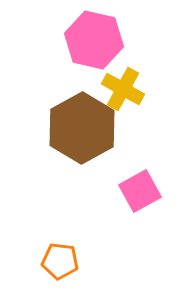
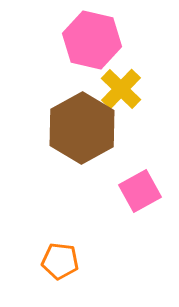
pink hexagon: moved 2 px left
yellow cross: moved 2 px left; rotated 15 degrees clockwise
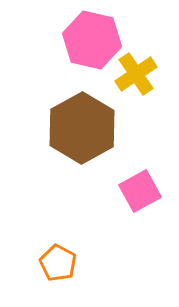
yellow cross: moved 15 px right, 15 px up; rotated 12 degrees clockwise
orange pentagon: moved 2 px left, 2 px down; rotated 21 degrees clockwise
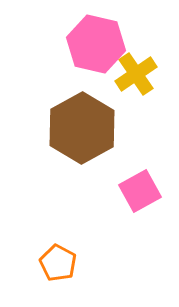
pink hexagon: moved 4 px right, 4 px down
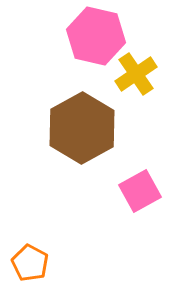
pink hexagon: moved 8 px up
orange pentagon: moved 28 px left
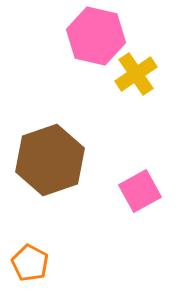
brown hexagon: moved 32 px left, 32 px down; rotated 10 degrees clockwise
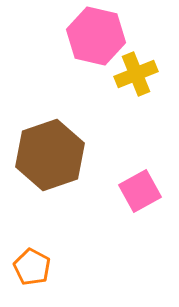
yellow cross: rotated 12 degrees clockwise
brown hexagon: moved 5 px up
orange pentagon: moved 2 px right, 4 px down
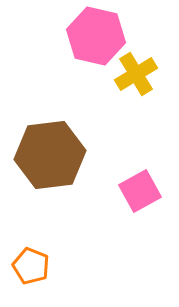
yellow cross: rotated 9 degrees counterclockwise
brown hexagon: rotated 12 degrees clockwise
orange pentagon: moved 1 px left, 1 px up; rotated 6 degrees counterclockwise
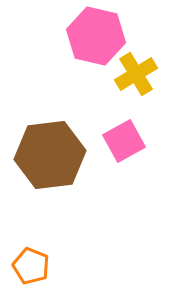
pink square: moved 16 px left, 50 px up
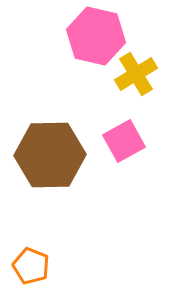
brown hexagon: rotated 6 degrees clockwise
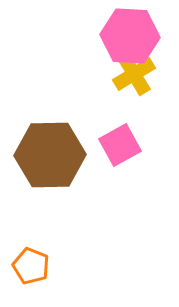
pink hexagon: moved 34 px right; rotated 10 degrees counterclockwise
yellow cross: moved 2 px left
pink square: moved 4 px left, 4 px down
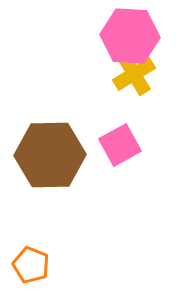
orange pentagon: moved 1 px up
